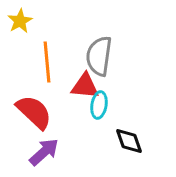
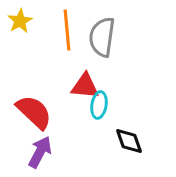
gray semicircle: moved 3 px right, 19 px up
orange line: moved 20 px right, 32 px up
purple arrow: moved 4 px left; rotated 20 degrees counterclockwise
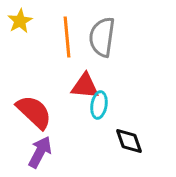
orange line: moved 7 px down
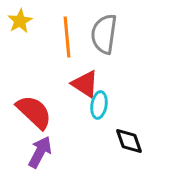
gray semicircle: moved 2 px right, 3 px up
red triangle: moved 2 px up; rotated 28 degrees clockwise
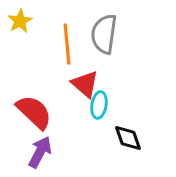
orange line: moved 7 px down
red triangle: rotated 8 degrees clockwise
black diamond: moved 1 px left, 3 px up
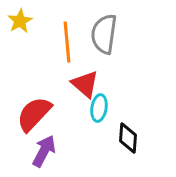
orange line: moved 2 px up
cyan ellipse: moved 3 px down
red semicircle: moved 2 px down; rotated 90 degrees counterclockwise
black diamond: rotated 24 degrees clockwise
purple arrow: moved 4 px right, 1 px up
